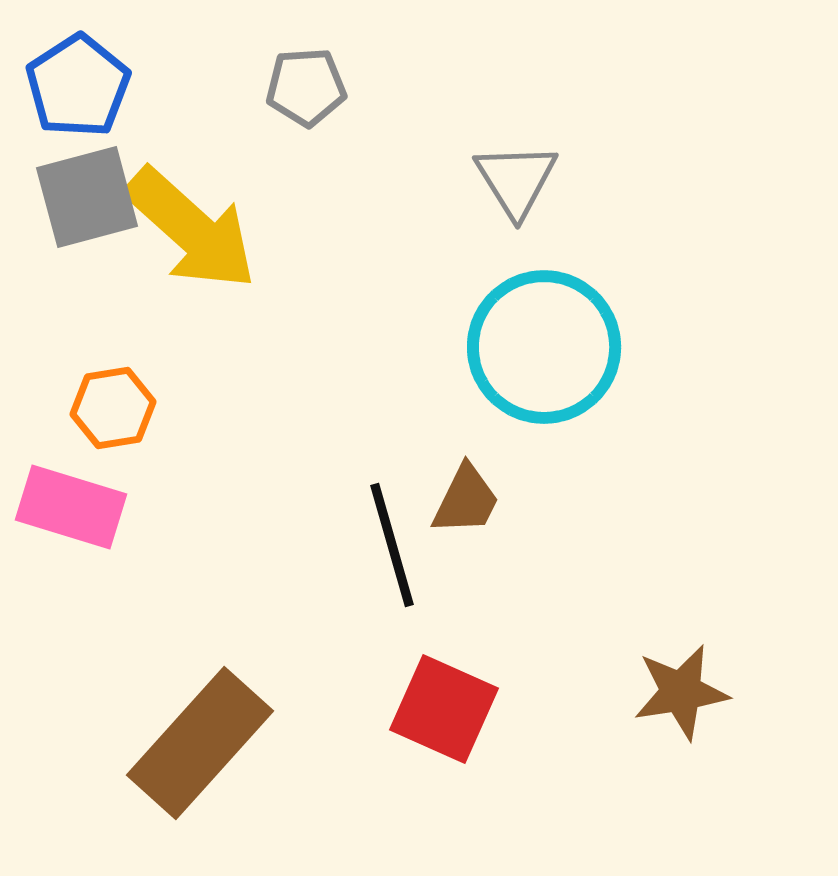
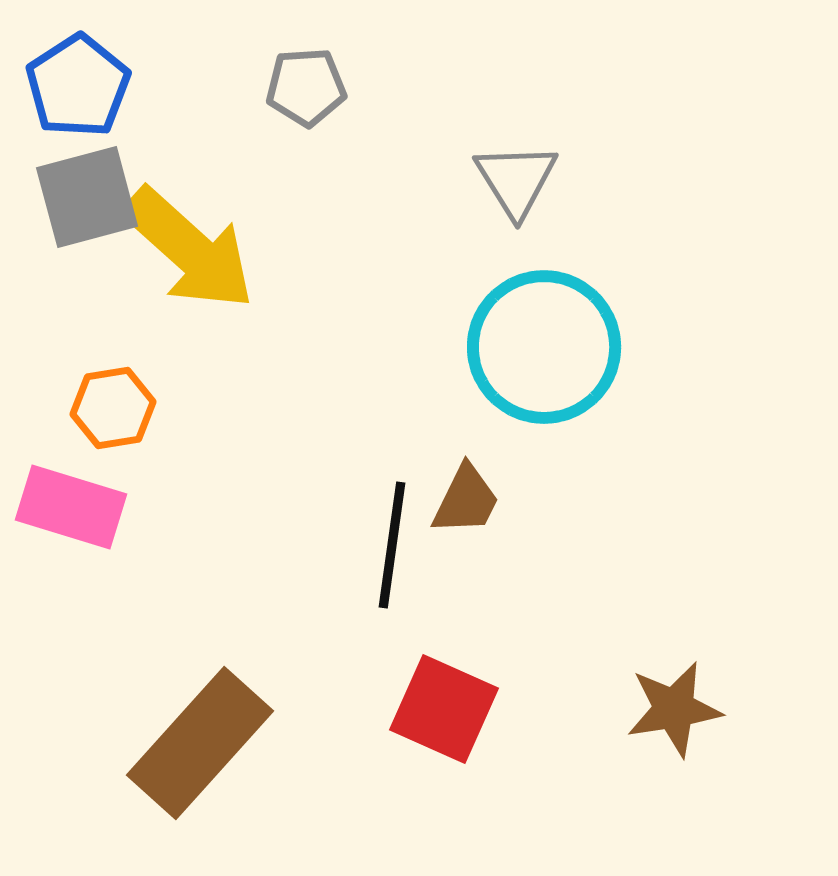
yellow arrow: moved 2 px left, 20 px down
black line: rotated 24 degrees clockwise
brown star: moved 7 px left, 17 px down
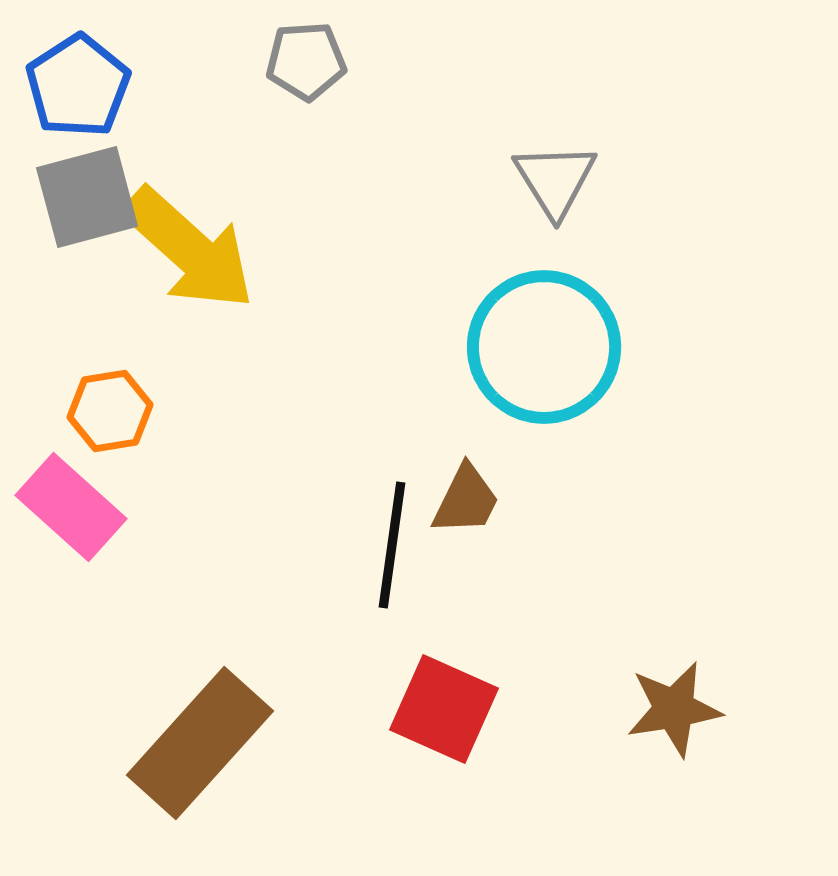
gray pentagon: moved 26 px up
gray triangle: moved 39 px right
orange hexagon: moved 3 px left, 3 px down
pink rectangle: rotated 25 degrees clockwise
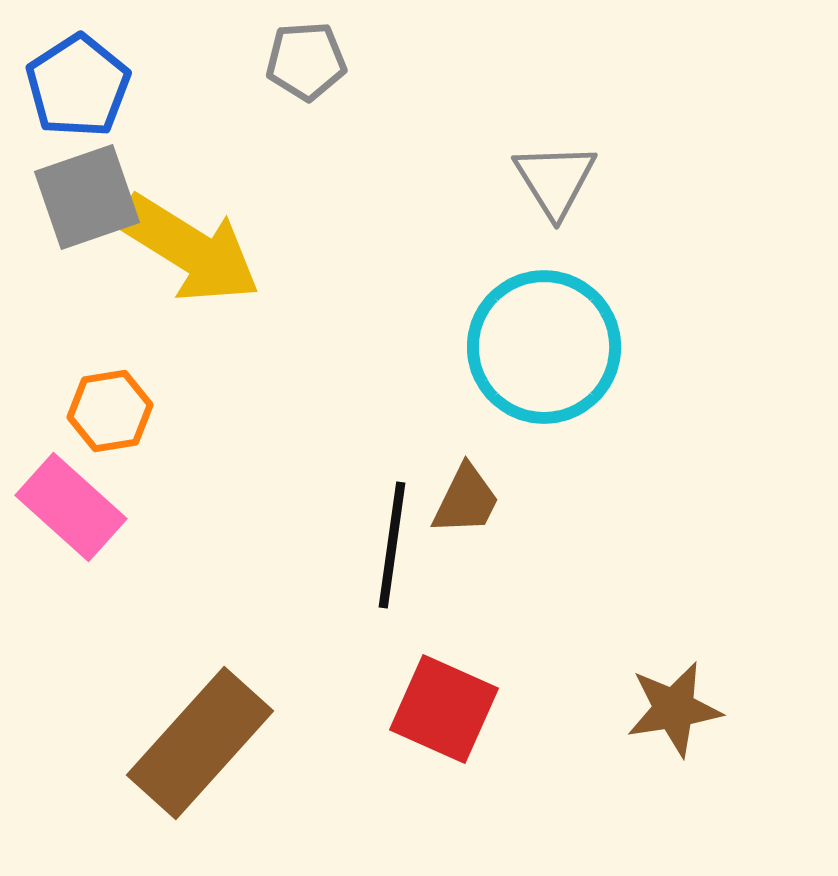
gray square: rotated 4 degrees counterclockwise
yellow arrow: rotated 10 degrees counterclockwise
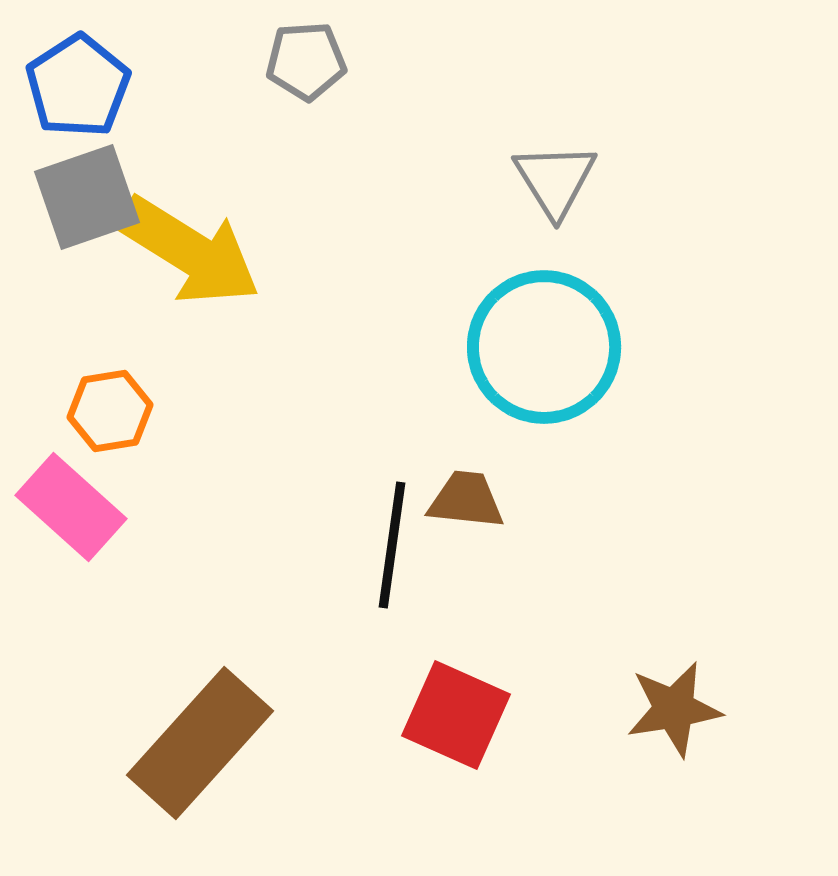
yellow arrow: moved 2 px down
brown trapezoid: rotated 110 degrees counterclockwise
red square: moved 12 px right, 6 px down
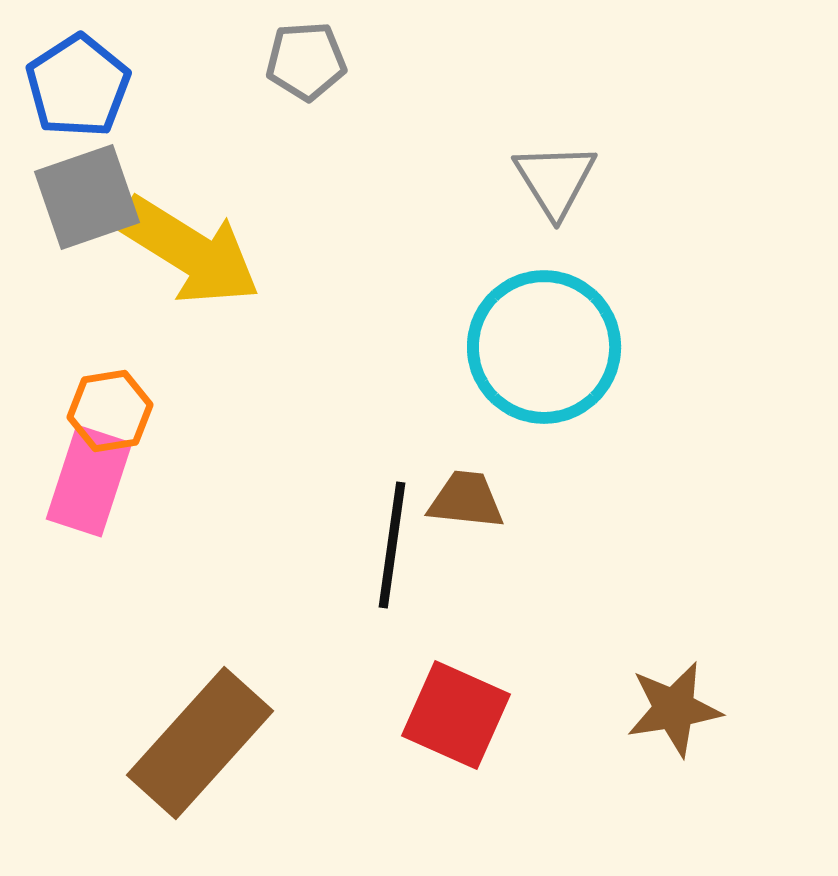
pink rectangle: moved 18 px right, 26 px up; rotated 66 degrees clockwise
